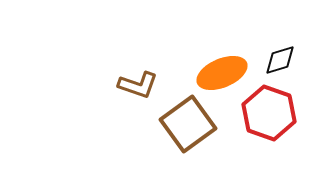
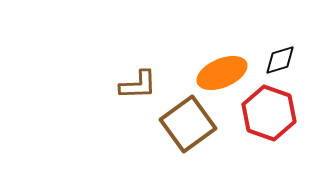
brown L-shape: rotated 21 degrees counterclockwise
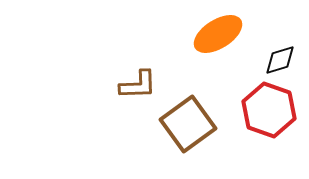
orange ellipse: moved 4 px left, 39 px up; rotated 9 degrees counterclockwise
red hexagon: moved 3 px up
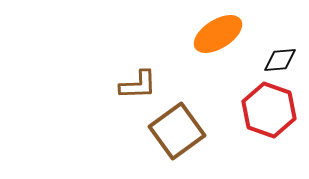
black diamond: rotated 12 degrees clockwise
brown square: moved 11 px left, 7 px down
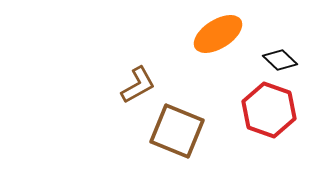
black diamond: rotated 48 degrees clockwise
brown L-shape: rotated 27 degrees counterclockwise
brown square: rotated 32 degrees counterclockwise
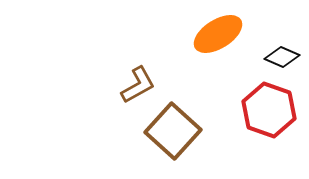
black diamond: moved 2 px right, 3 px up; rotated 20 degrees counterclockwise
brown square: moved 4 px left; rotated 20 degrees clockwise
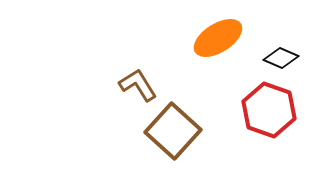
orange ellipse: moved 4 px down
black diamond: moved 1 px left, 1 px down
brown L-shape: rotated 93 degrees counterclockwise
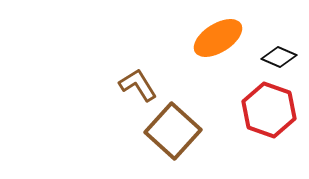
black diamond: moved 2 px left, 1 px up
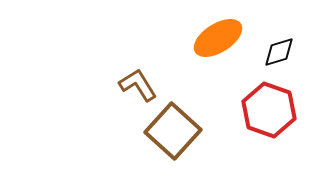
black diamond: moved 5 px up; rotated 40 degrees counterclockwise
